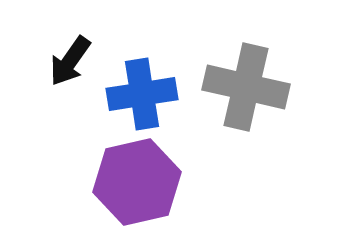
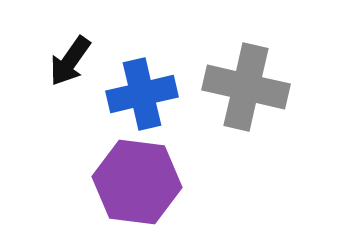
blue cross: rotated 4 degrees counterclockwise
purple hexagon: rotated 20 degrees clockwise
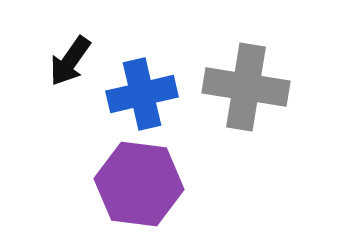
gray cross: rotated 4 degrees counterclockwise
purple hexagon: moved 2 px right, 2 px down
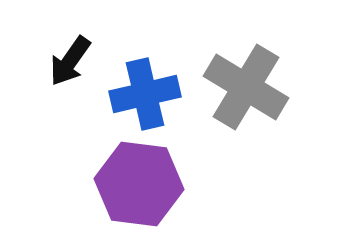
gray cross: rotated 22 degrees clockwise
blue cross: moved 3 px right
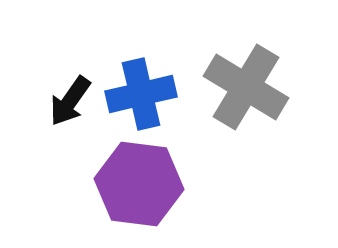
black arrow: moved 40 px down
blue cross: moved 4 px left
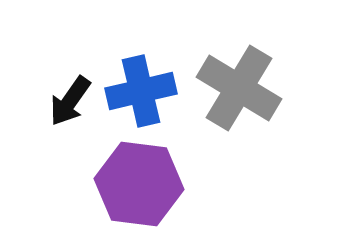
gray cross: moved 7 px left, 1 px down
blue cross: moved 3 px up
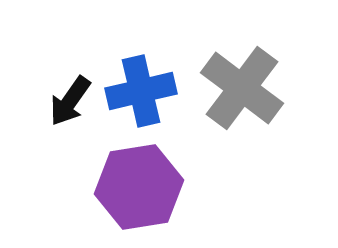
gray cross: moved 3 px right; rotated 6 degrees clockwise
purple hexagon: moved 3 px down; rotated 16 degrees counterclockwise
